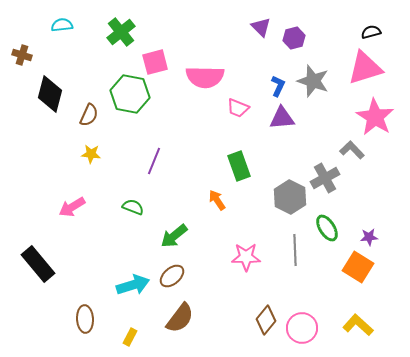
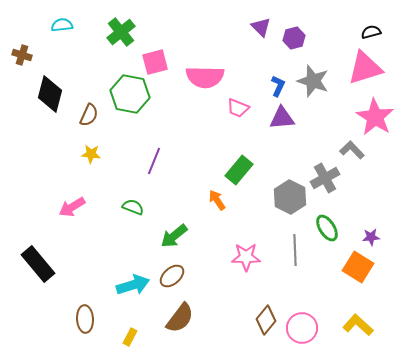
green rectangle at (239, 166): moved 4 px down; rotated 60 degrees clockwise
purple star at (369, 237): moved 2 px right
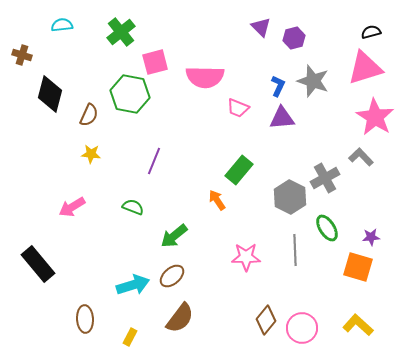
gray L-shape at (352, 150): moved 9 px right, 7 px down
orange square at (358, 267): rotated 16 degrees counterclockwise
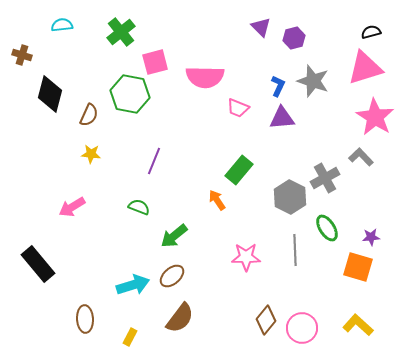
green semicircle at (133, 207): moved 6 px right
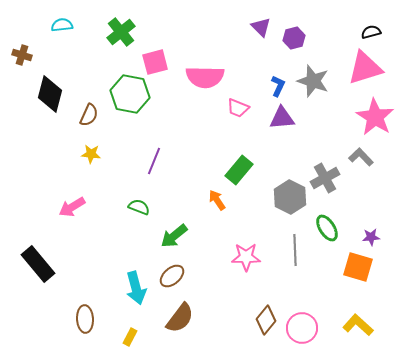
cyan arrow at (133, 285): moved 3 px right, 3 px down; rotated 92 degrees clockwise
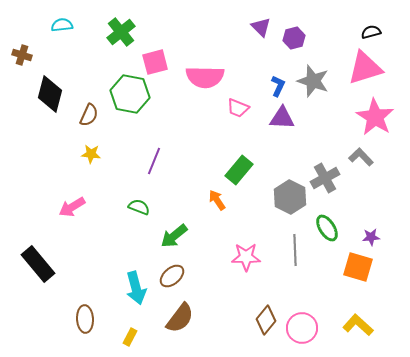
purple triangle at (282, 118): rotated 8 degrees clockwise
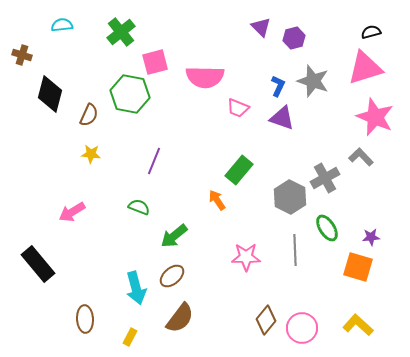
pink star at (375, 117): rotated 9 degrees counterclockwise
purple triangle at (282, 118): rotated 16 degrees clockwise
pink arrow at (72, 207): moved 5 px down
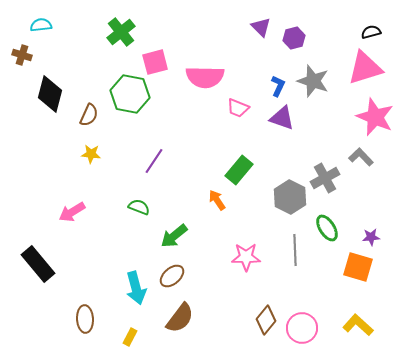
cyan semicircle at (62, 25): moved 21 px left
purple line at (154, 161): rotated 12 degrees clockwise
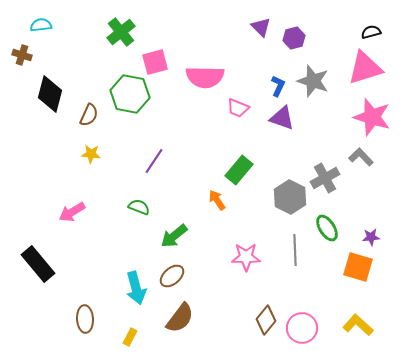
pink star at (375, 117): moved 3 px left; rotated 6 degrees counterclockwise
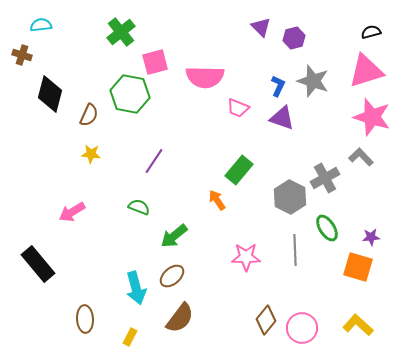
pink triangle at (365, 68): moved 1 px right, 3 px down
